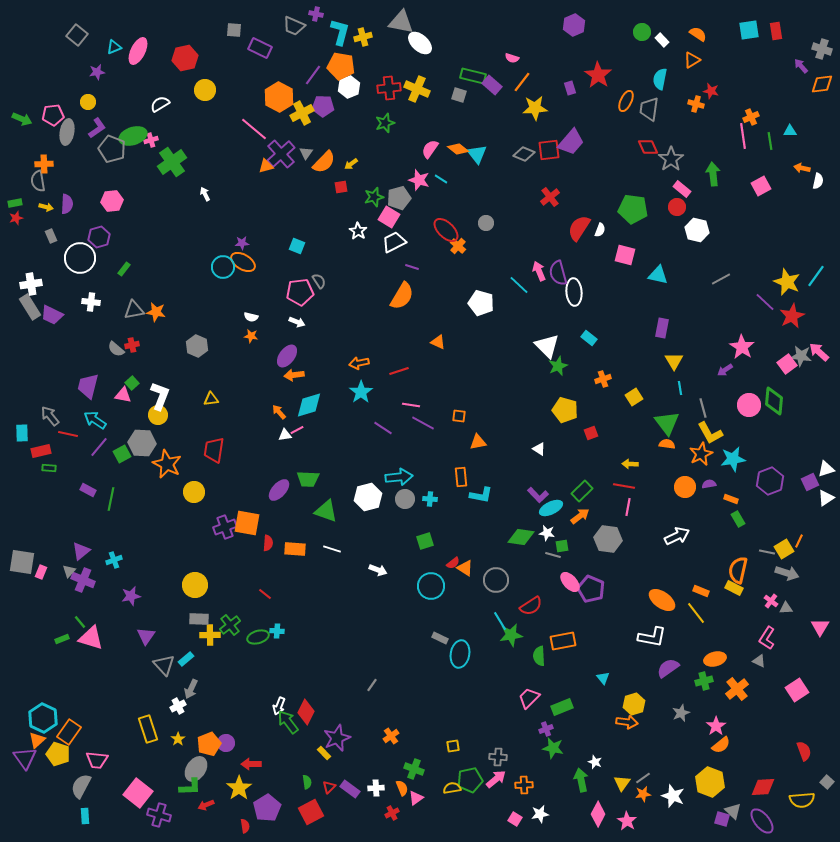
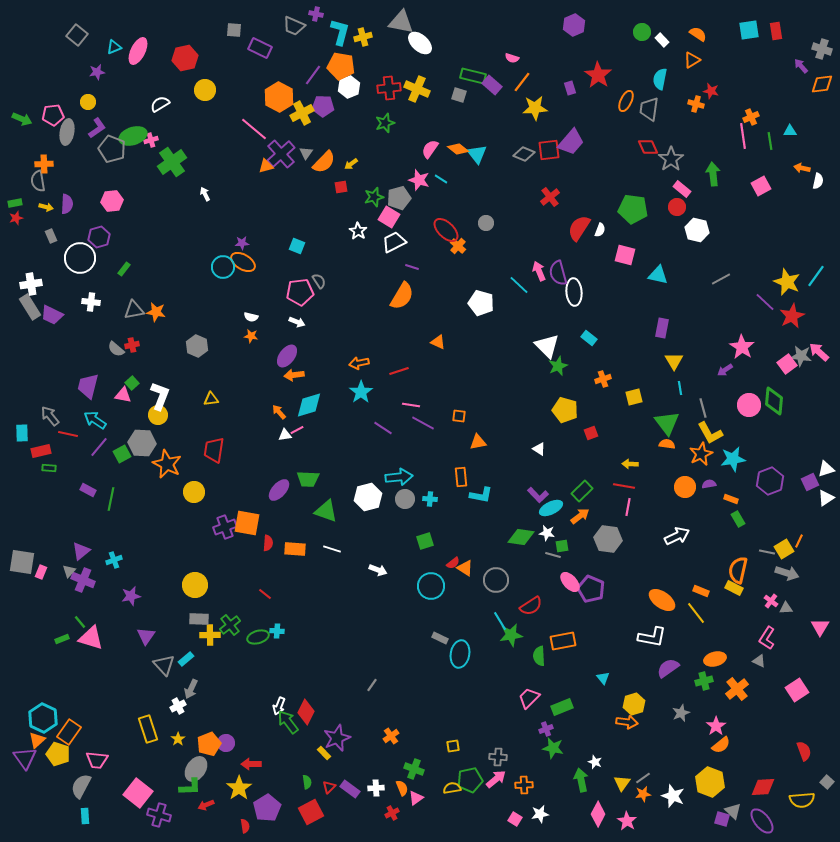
yellow square at (634, 397): rotated 18 degrees clockwise
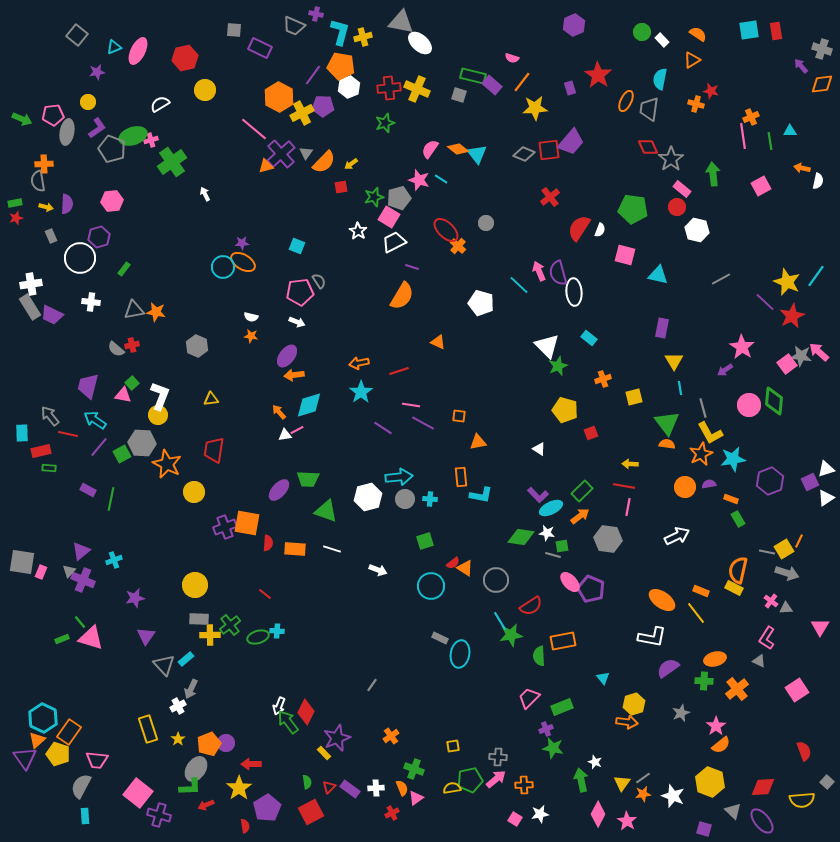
purple star at (131, 596): moved 4 px right, 2 px down
green cross at (704, 681): rotated 18 degrees clockwise
purple square at (722, 819): moved 18 px left, 10 px down
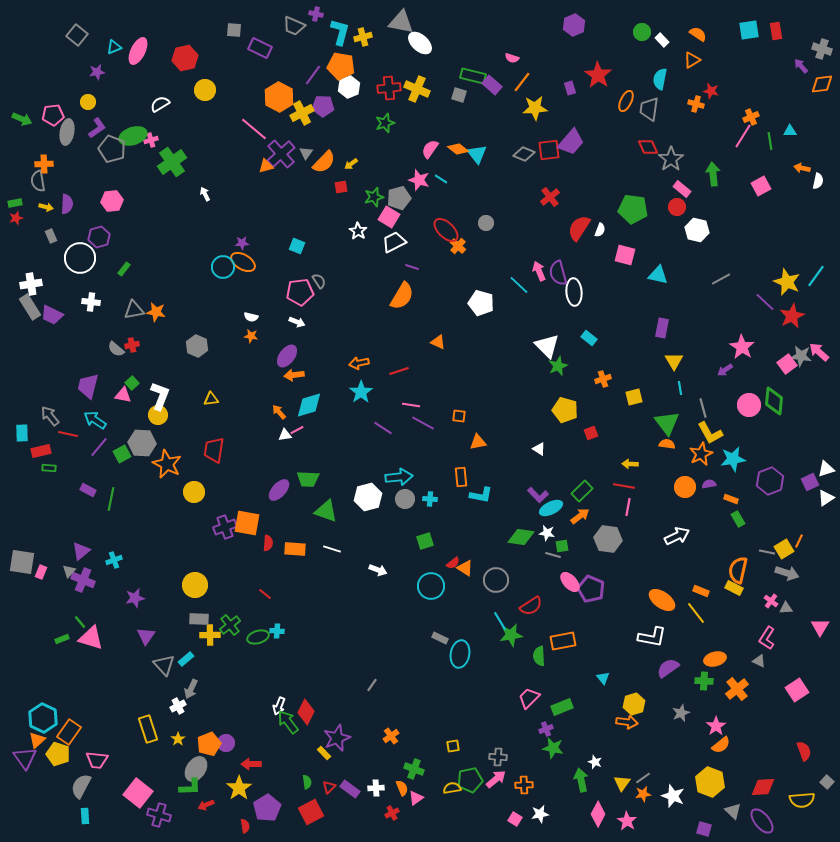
pink line at (743, 136): rotated 40 degrees clockwise
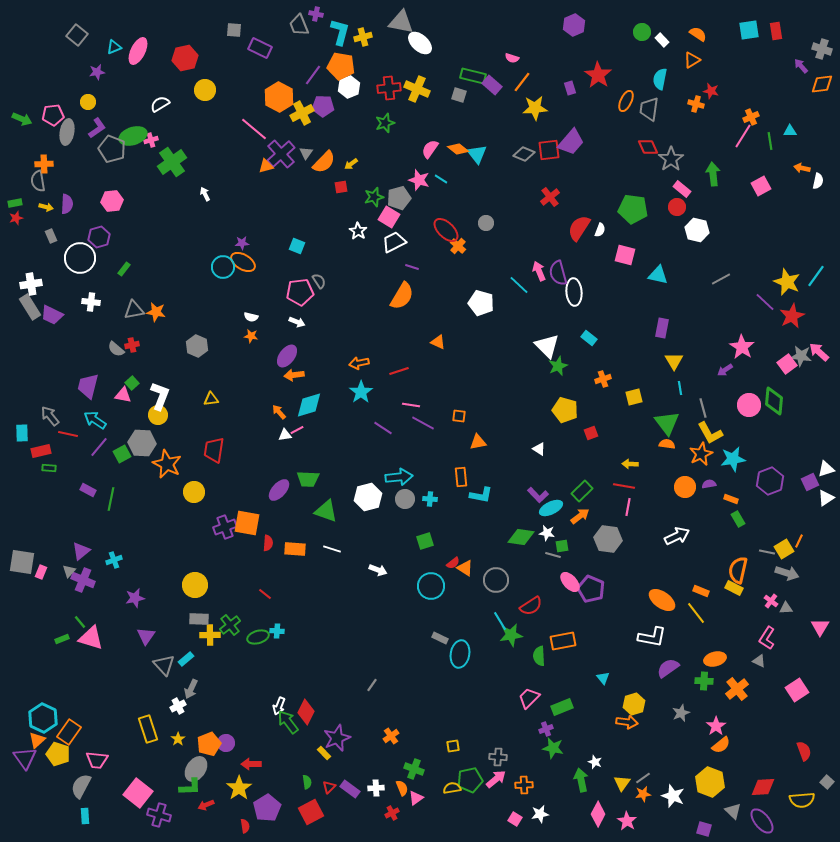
gray trapezoid at (294, 26): moved 5 px right, 1 px up; rotated 45 degrees clockwise
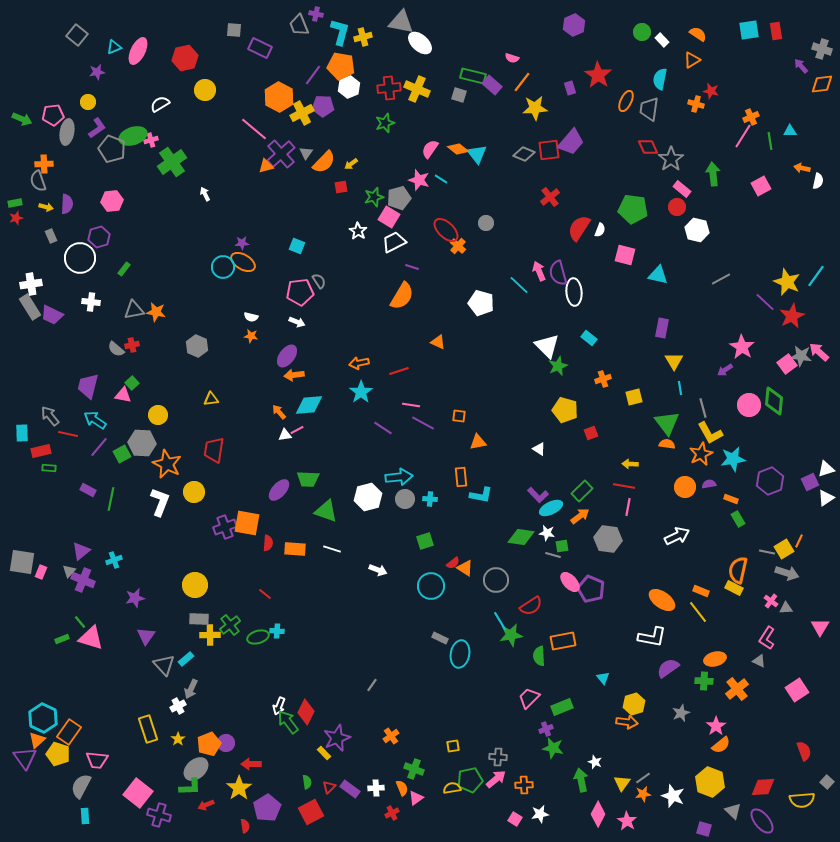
gray semicircle at (38, 181): rotated 10 degrees counterclockwise
white L-shape at (160, 396): moved 106 px down
cyan diamond at (309, 405): rotated 12 degrees clockwise
yellow line at (696, 613): moved 2 px right, 1 px up
gray ellipse at (196, 769): rotated 15 degrees clockwise
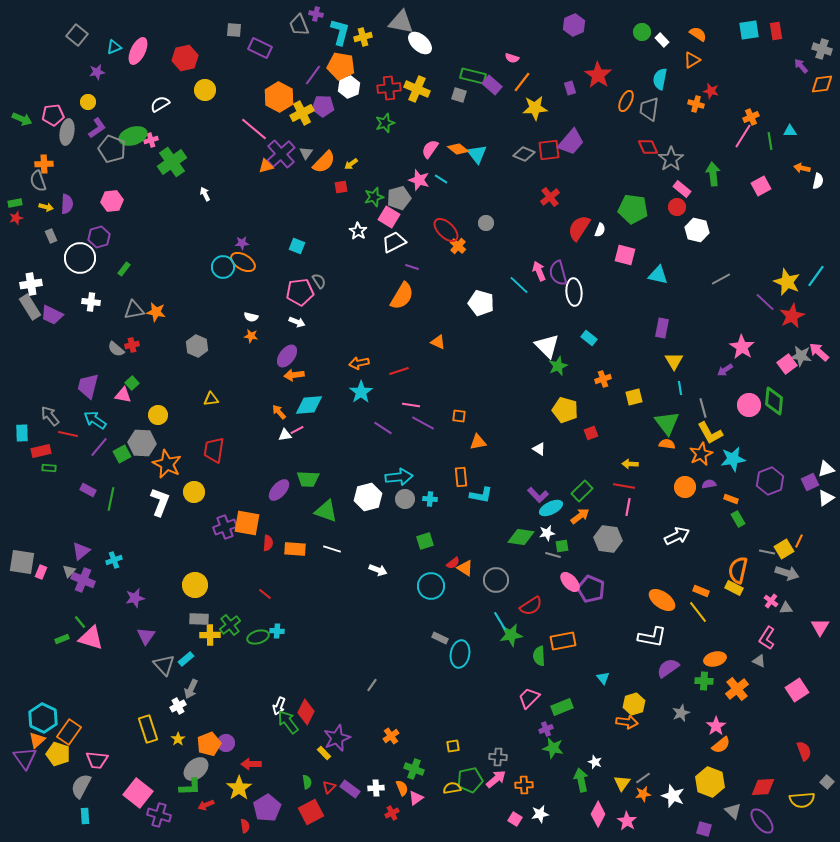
white star at (547, 533): rotated 21 degrees counterclockwise
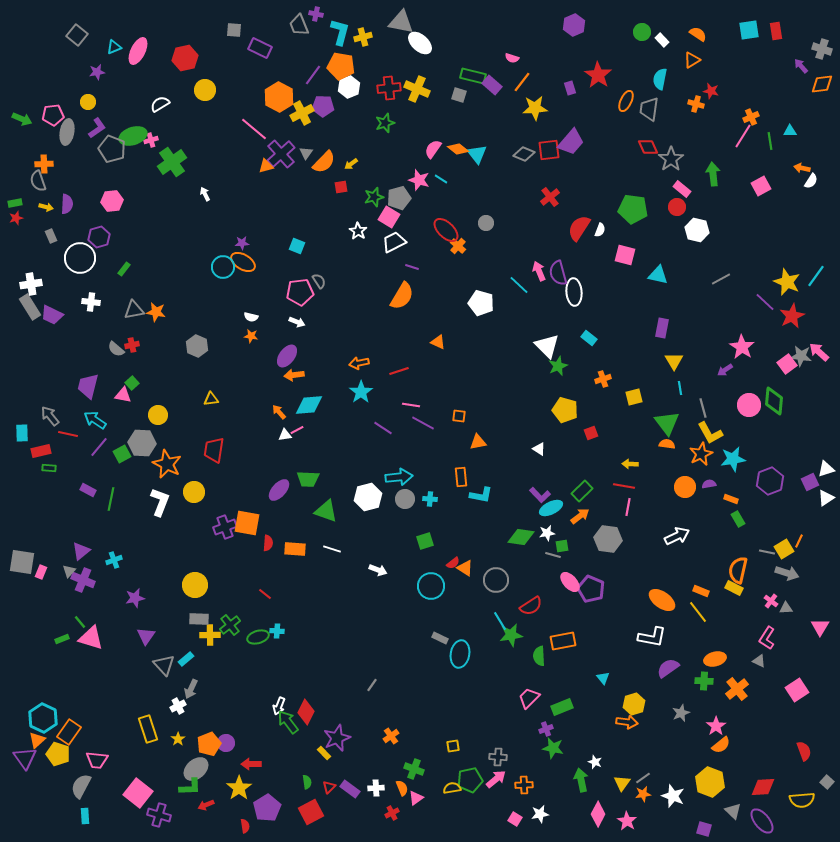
pink semicircle at (430, 149): moved 3 px right
white semicircle at (818, 181): moved 7 px left; rotated 21 degrees clockwise
purple L-shape at (538, 495): moved 2 px right
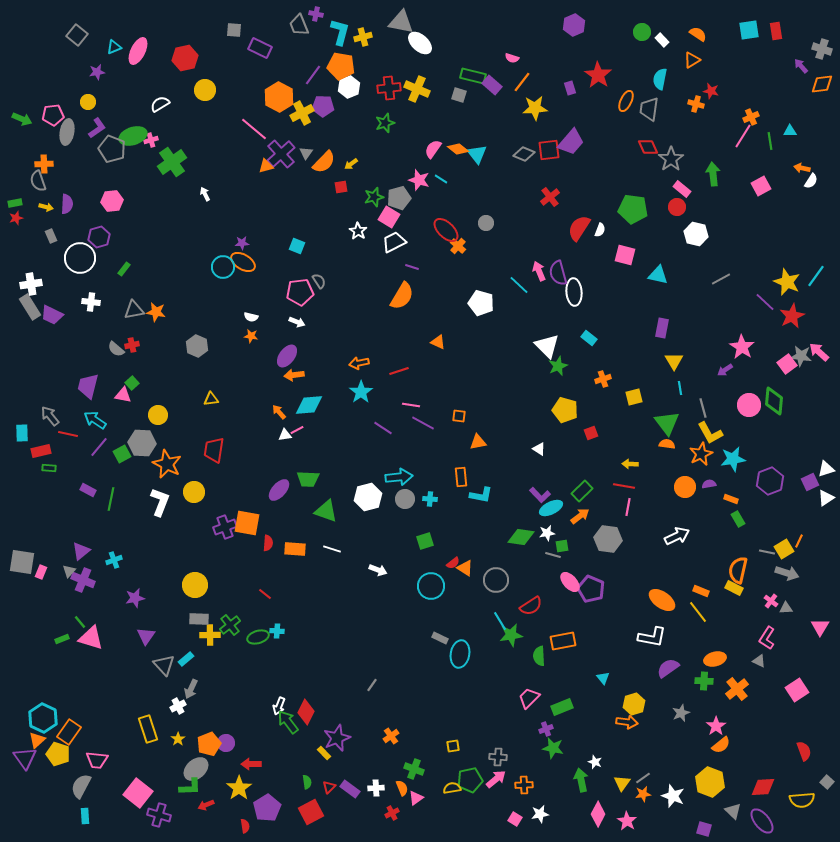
white hexagon at (697, 230): moved 1 px left, 4 px down
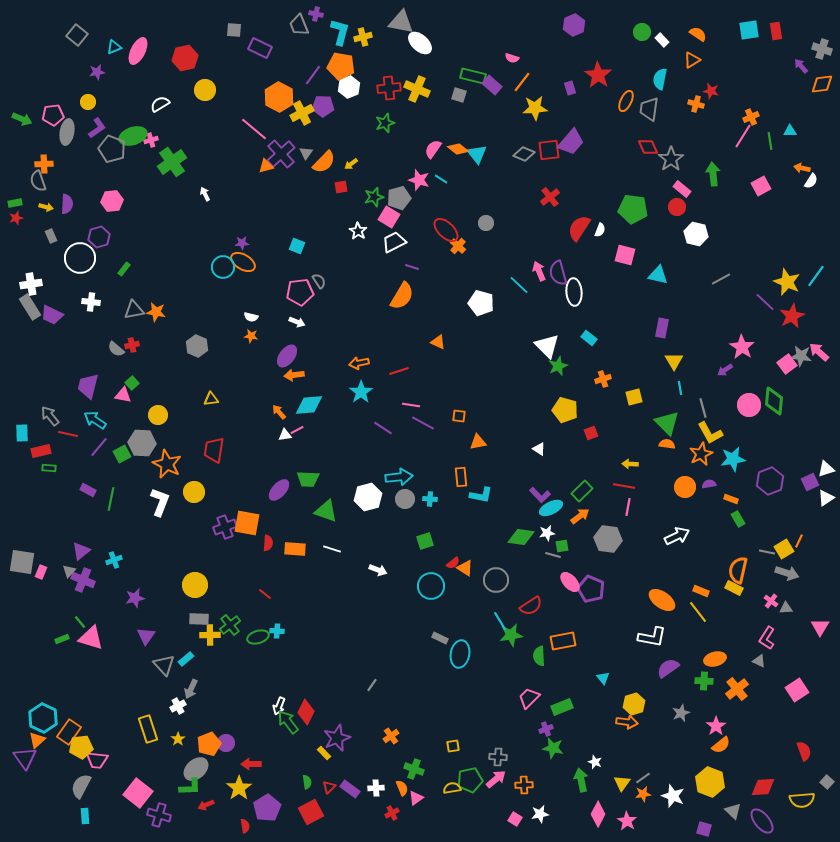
green triangle at (667, 423): rotated 8 degrees counterclockwise
yellow pentagon at (58, 754): moved 23 px right, 7 px up; rotated 25 degrees counterclockwise
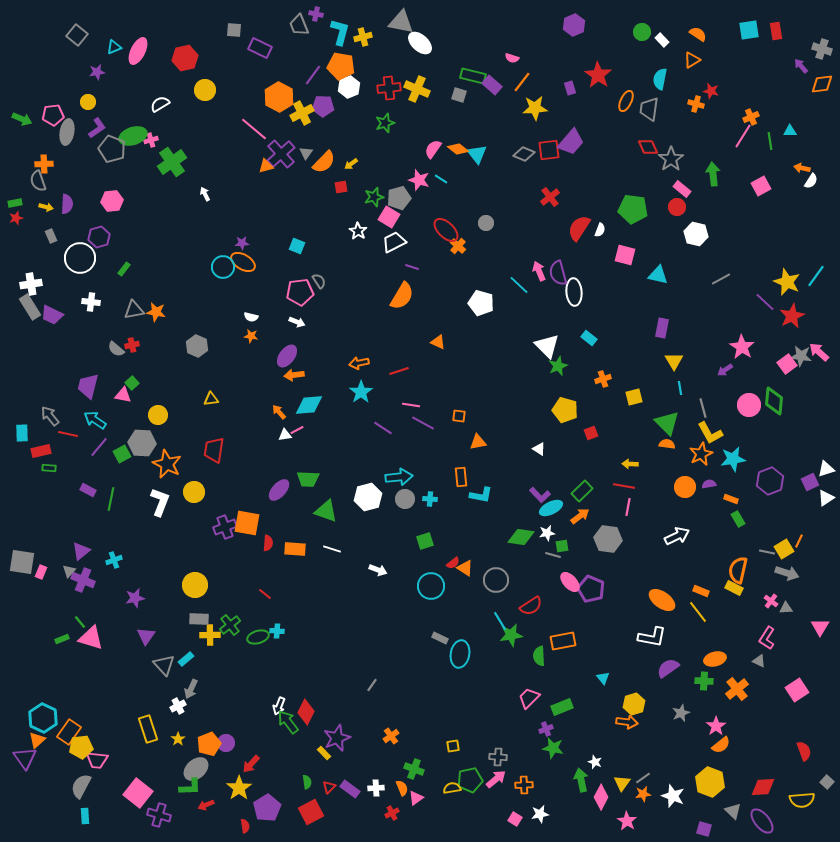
red arrow at (251, 764): rotated 48 degrees counterclockwise
pink diamond at (598, 814): moved 3 px right, 17 px up
